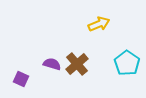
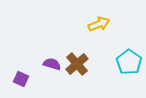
cyan pentagon: moved 2 px right, 1 px up
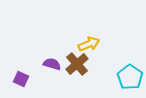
yellow arrow: moved 10 px left, 20 px down
cyan pentagon: moved 1 px right, 15 px down
